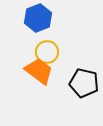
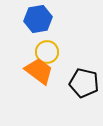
blue hexagon: moved 1 px down; rotated 12 degrees clockwise
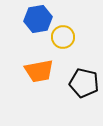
yellow circle: moved 16 px right, 15 px up
orange trapezoid: rotated 132 degrees clockwise
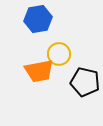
yellow circle: moved 4 px left, 17 px down
black pentagon: moved 1 px right, 1 px up
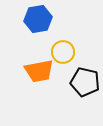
yellow circle: moved 4 px right, 2 px up
